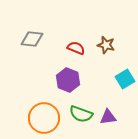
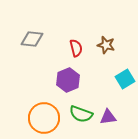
red semicircle: rotated 54 degrees clockwise
purple hexagon: rotated 15 degrees clockwise
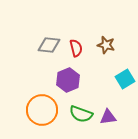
gray diamond: moved 17 px right, 6 px down
orange circle: moved 2 px left, 8 px up
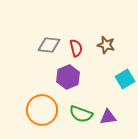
purple hexagon: moved 3 px up
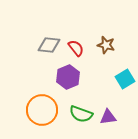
red semicircle: rotated 24 degrees counterclockwise
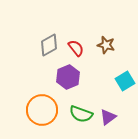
gray diamond: rotated 35 degrees counterclockwise
cyan square: moved 2 px down
purple triangle: rotated 30 degrees counterclockwise
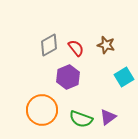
cyan square: moved 1 px left, 4 px up
green semicircle: moved 5 px down
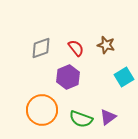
gray diamond: moved 8 px left, 3 px down; rotated 10 degrees clockwise
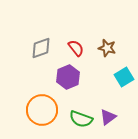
brown star: moved 1 px right, 3 px down
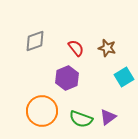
gray diamond: moved 6 px left, 7 px up
purple hexagon: moved 1 px left, 1 px down
orange circle: moved 1 px down
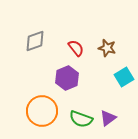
purple triangle: moved 1 px down
